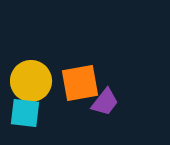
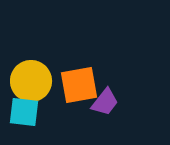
orange square: moved 1 px left, 2 px down
cyan square: moved 1 px left, 1 px up
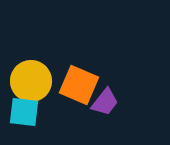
orange square: rotated 33 degrees clockwise
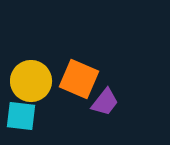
orange square: moved 6 px up
cyan square: moved 3 px left, 4 px down
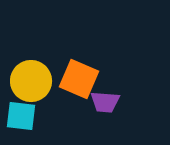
purple trapezoid: rotated 56 degrees clockwise
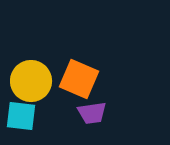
purple trapezoid: moved 13 px left, 11 px down; rotated 12 degrees counterclockwise
